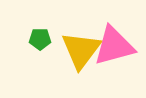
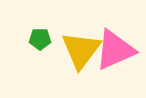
pink triangle: moved 1 px right, 4 px down; rotated 9 degrees counterclockwise
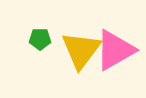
pink triangle: rotated 6 degrees counterclockwise
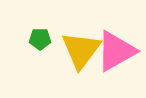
pink triangle: moved 1 px right, 1 px down
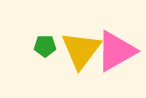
green pentagon: moved 5 px right, 7 px down
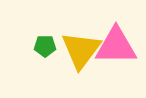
pink triangle: moved 5 px up; rotated 30 degrees clockwise
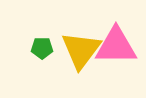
green pentagon: moved 3 px left, 2 px down
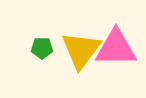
pink triangle: moved 2 px down
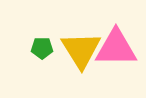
yellow triangle: rotated 9 degrees counterclockwise
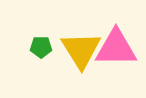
green pentagon: moved 1 px left, 1 px up
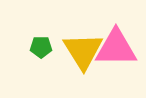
yellow triangle: moved 2 px right, 1 px down
